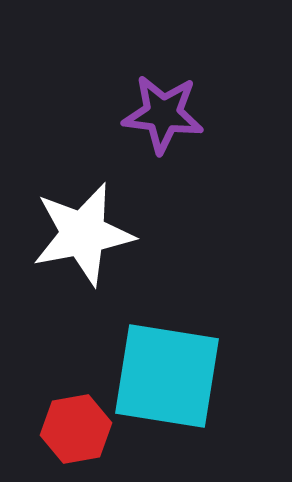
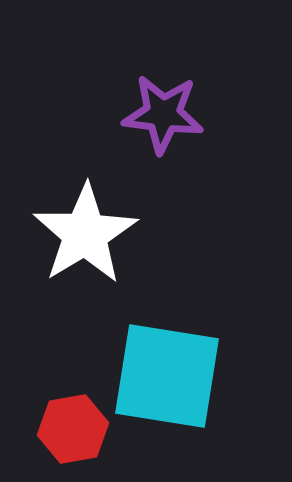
white star: moved 2 px right; rotated 20 degrees counterclockwise
red hexagon: moved 3 px left
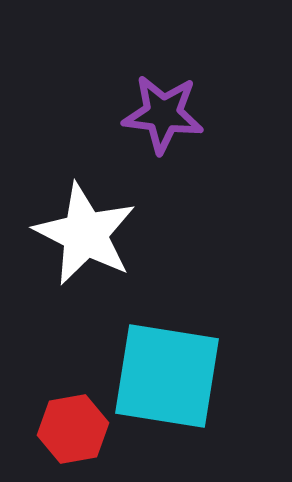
white star: rotated 14 degrees counterclockwise
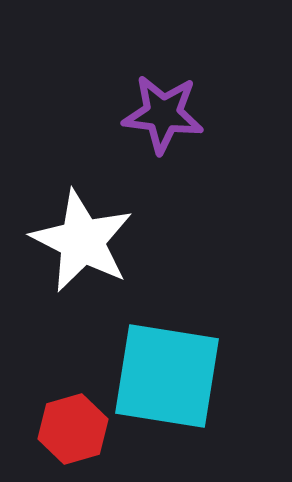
white star: moved 3 px left, 7 px down
red hexagon: rotated 6 degrees counterclockwise
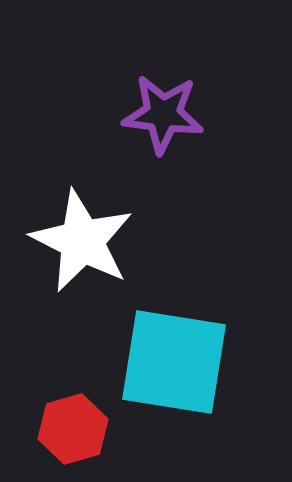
cyan square: moved 7 px right, 14 px up
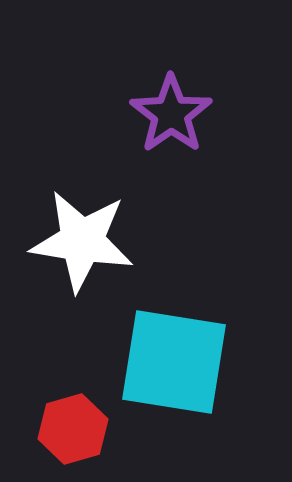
purple star: moved 8 px right; rotated 30 degrees clockwise
white star: rotated 18 degrees counterclockwise
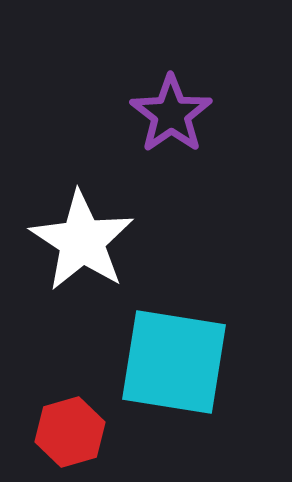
white star: rotated 24 degrees clockwise
red hexagon: moved 3 px left, 3 px down
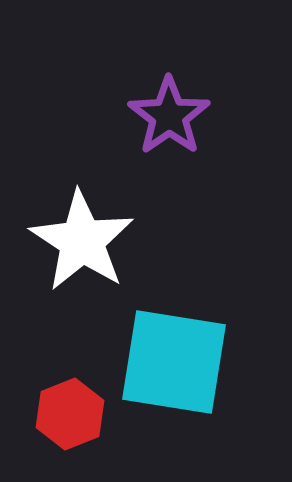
purple star: moved 2 px left, 2 px down
red hexagon: moved 18 px up; rotated 6 degrees counterclockwise
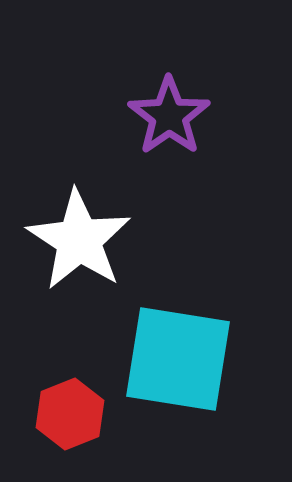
white star: moved 3 px left, 1 px up
cyan square: moved 4 px right, 3 px up
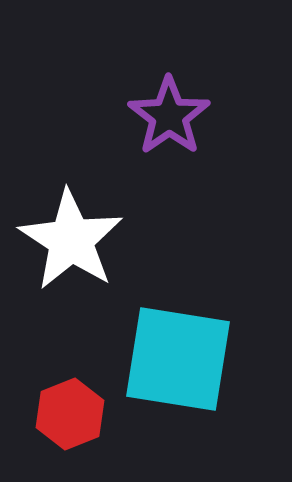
white star: moved 8 px left
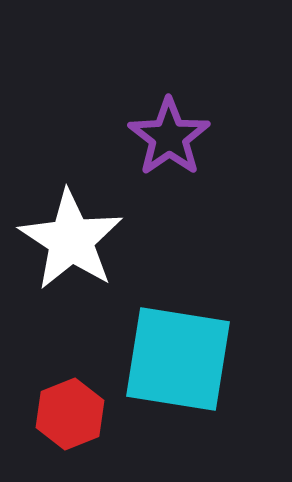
purple star: moved 21 px down
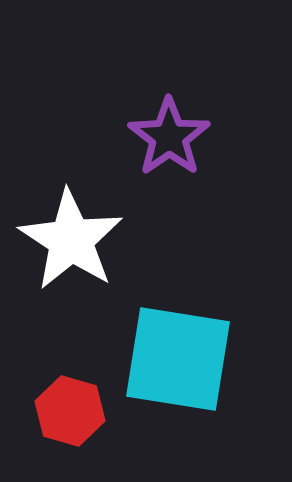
red hexagon: moved 3 px up; rotated 22 degrees counterclockwise
